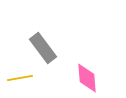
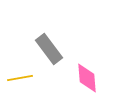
gray rectangle: moved 6 px right, 1 px down
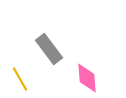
yellow line: moved 1 px down; rotated 70 degrees clockwise
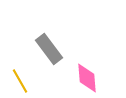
yellow line: moved 2 px down
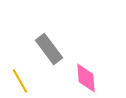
pink diamond: moved 1 px left
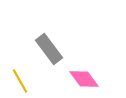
pink diamond: moved 2 px left, 1 px down; rotated 32 degrees counterclockwise
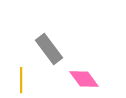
yellow line: moved 1 px right, 1 px up; rotated 30 degrees clockwise
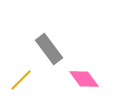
yellow line: rotated 45 degrees clockwise
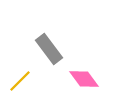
yellow line: moved 1 px left, 1 px down
